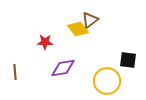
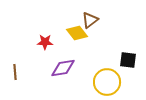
yellow diamond: moved 1 px left, 4 px down
yellow circle: moved 1 px down
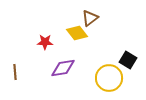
brown triangle: moved 2 px up
black square: rotated 24 degrees clockwise
yellow circle: moved 2 px right, 4 px up
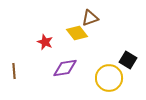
brown triangle: rotated 18 degrees clockwise
red star: rotated 21 degrees clockwise
purple diamond: moved 2 px right
brown line: moved 1 px left, 1 px up
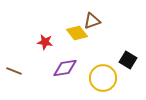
brown triangle: moved 2 px right, 3 px down
red star: rotated 14 degrees counterclockwise
brown line: rotated 63 degrees counterclockwise
yellow circle: moved 6 px left
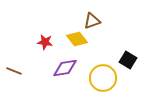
yellow diamond: moved 6 px down
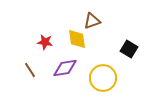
yellow diamond: rotated 30 degrees clockwise
black square: moved 1 px right, 11 px up
brown line: moved 16 px right, 1 px up; rotated 35 degrees clockwise
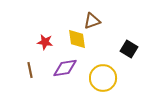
brown line: rotated 21 degrees clockwise
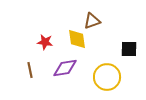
black square: rotated 30 degrees counterclockwise
yellow circle: moved 4 px right, 1 px up
